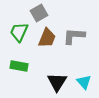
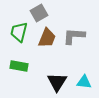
green trapezoid: rotated 10 degrees counterclockwise
cyan triangle: rotated 42 degrees counterclockwise
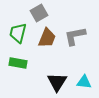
green trapezoid: moved 1 px left, 1 px down
gray L-shape: moved 1 px right; rotated 15 degrees counterclockwise
green rectangle: moved 1 px left, 3 px up
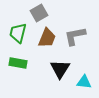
black triangle: moved 3 px right, 13 px up
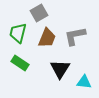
green rectangle: moved 2 px right; rotated 24 degrees clockwise
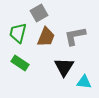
brown trapezoid: moved 1 px left, 1 px up
black triangle: moved 4 px right, 2 px up
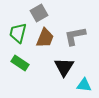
brown trapezoid: moved 1 px left, 1 px down
cyan triangle: moved 3 px down
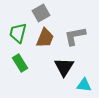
gray square: moved 2 px right
green rectangle: rotated 24 degrees clockwise
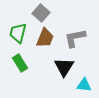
gray square: rotated 18 degrees counterclockwise
gray L-shape: moved 2 px down
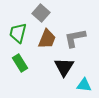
brown trapezoid: moved 2 px right, 1 px down
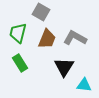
gray square: moved 1 px up; rotated 12 degrees counterclockwise
gray L-shape: rotated 40 degrees clockwise
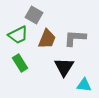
gray square: moved 7 px left, 3 px down
green trapezoid: moved 2 px down; rotated 130 degrees counterclockwise
gray L-shape: rotated 25 degrees counterclockwise
